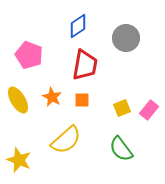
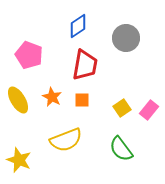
yellow square: rotated 12 degrees counterclockwise
yellow semicircle: rotated 20 degrees clockwise
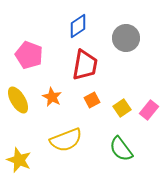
orange square: moved 10 px right; rotated 28 degrees counterclockwise
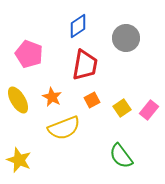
pink pentagon: moved 1 px up
yellow semicircle: moved 2 px left, 12 px up
green semicircle: moved 7 px down
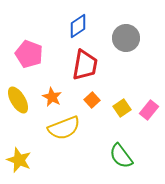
orange square: rotated 14 degrees counterclockwise
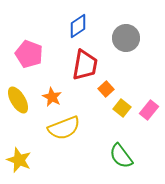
orange square: moved 14 px right, 11 px up
yellow square: rotated 18 degrees counterclockwise
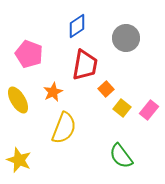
blue diamond: moved 1 px left
orange star: moved 1 px right, 5 px up; rotated 18 degrees clockwise
yellow semicircle: rotated 48 degrees counterclockwise
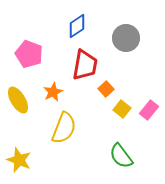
yellow square: moved 1 px down
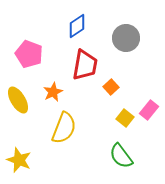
orange square: moved 5 px right, 2 px up
yellow square: moved 3 px right, 9 px down
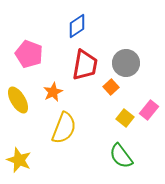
gray circle: moved 25 px down
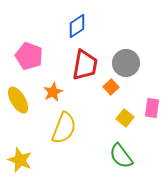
pink pentagon: moved 2 px down
pink rectangle: moved 3 px right, 2 px up; rotated 30 degrees counterclockwise
yellow star: moved 1 px right
